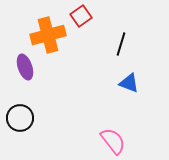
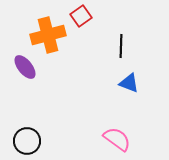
black line: moved 2 px down; rotated 15 degrees counterclockwise
purple ellipse: rotated 20 degrees counterclockwise
black circle: moved 7 px right, 23 px down
pink semicircle: moved 4 px right, 2 px up; rotated 16 degrees counterclockwise
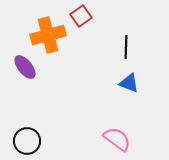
black line: moved 5 px right, 1 px down
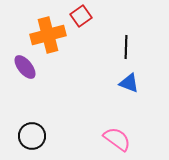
black circle: moved 5 px right, 5 px up
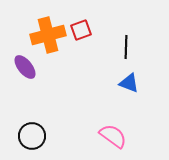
red square: moved 14 px down; rotated 15 degrees clockwise
pink semicircle: moved 4 px left, 3 px up
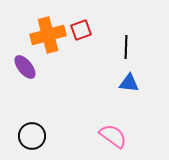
blue triangle: rotated 15 degrees counterclockwise
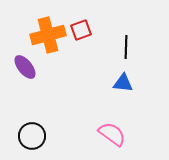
blue triangle: moved 6 px left
pink semicircle: moved 1 px left, 2 px up
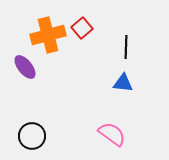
red square: moved 1 px right, 2 px up; rotated 20 degrees counterclockwise
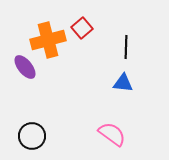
orange cross: moved 5 px down
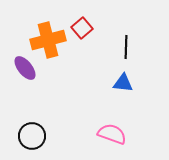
purple ellipse: moved 1 px down
pink semicircle: rotated 16 degrees counterclockwise
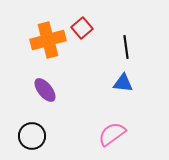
black line: rotated 10 degrees counterclockwise
purple ellipse: moved 20 px right, 22 px down
pink semicircle: rotated 56 degrees counterclockwise
